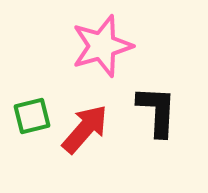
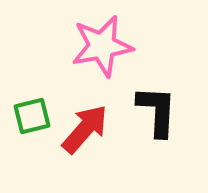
pink star: rotated 6 degrees clockwise
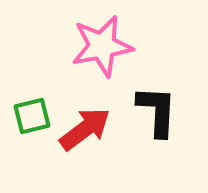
red arrow: rotated 12 degrees clockwise
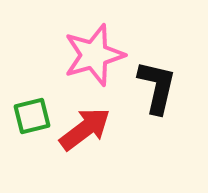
pink star: moved 8 px left, 9 px down; rotated 6 degrees counterclockwise
black L-shape: moved 24 px up; rotated 10 degrees clockwise
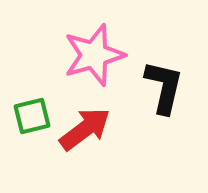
black L-shape: moved 7 px right
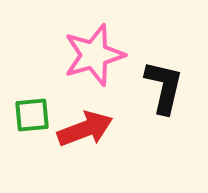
green square: moved 1 px up; rotated 9 degrees clockwise
red arrow: rotated 16 degrees clockwise
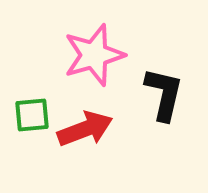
black L-shape: moved 7 px down
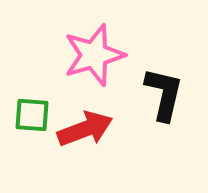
green square: rotated 9 degrees clockwise
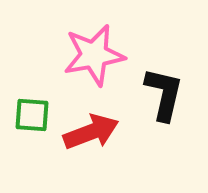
pink star: rotated 6 degrees clockwise
red arrow: moved 6 px right, 3 px down
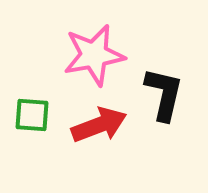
red arrow: moved 8 px right, 7 px up
